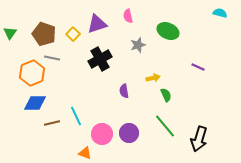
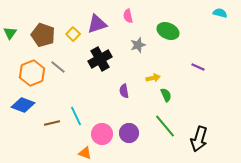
brown pentagon: moved 1 px left, 1 px down
gray line: moved 6 px right, 9 px down; rotated 28 degrees clockwise
blue diamond: moved 12 px left, 2 px down; rotated 20 degrees clockwise
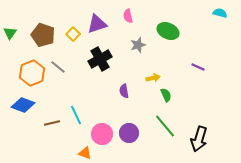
cyan line: moved 1 px up
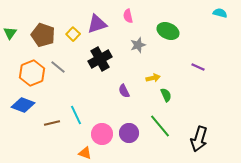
purple semicircle: rotated 16 degrees counterclockwise
green line: moved 5 px left
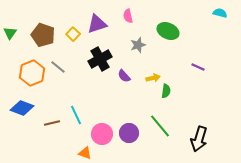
purple semicircle: moved 15 px up; rotated 16 degrees counterclockwise
green semicircle: moved 4 px up; rotated 32 degrees clockwise
blue diamond: moved 1 px left, 3 px down
